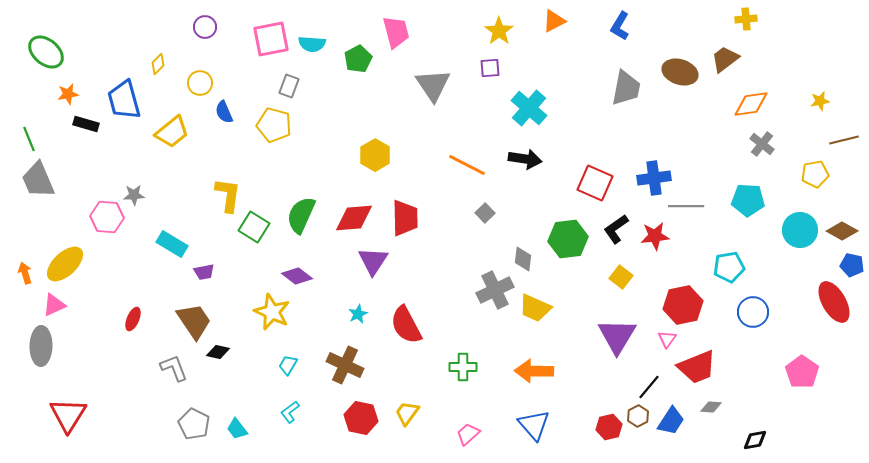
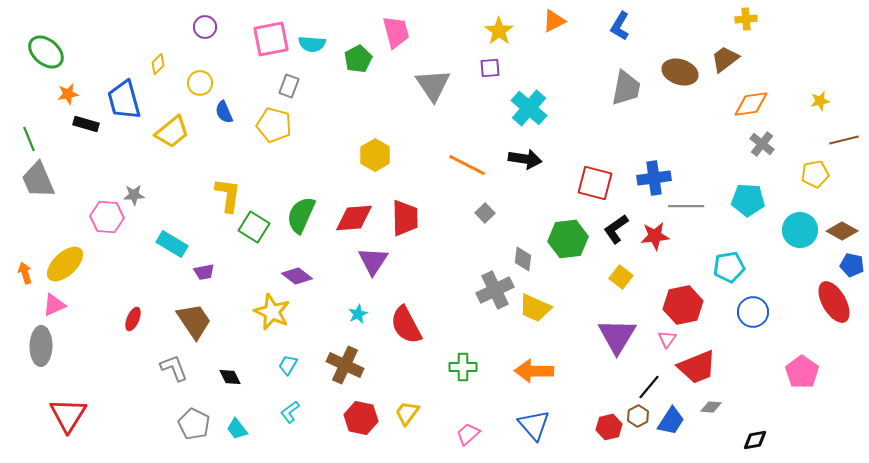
red square at (595, 183): rotated 9 degrees counterclockwise
black diamond at (218, 352): moved 12 px right, 25 px down; rotated 50 degrees clockwise
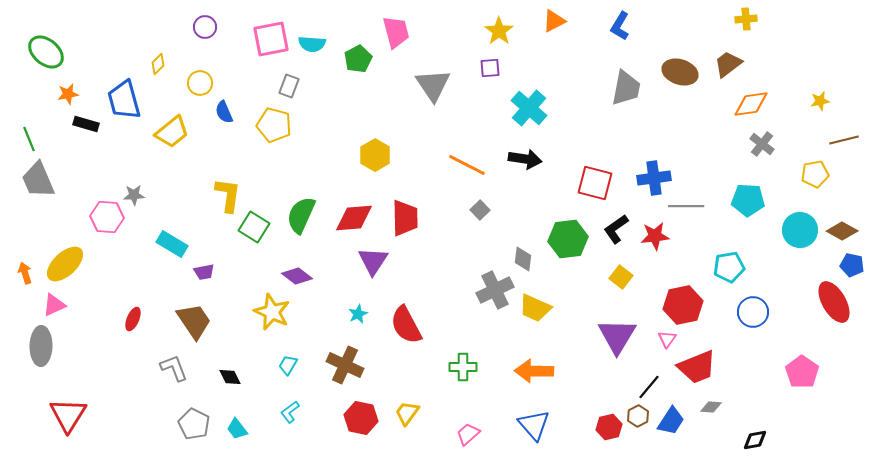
brown trapezoid at (725, 59): moved 3 px right, 5 px down
gray square at (485, 213): moved 5 px left, 3 px up
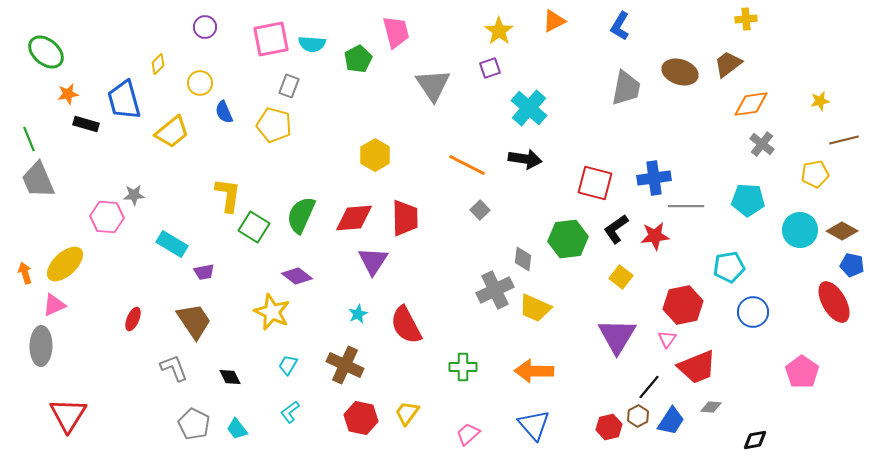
purple square at (490, 68): rotated 15 degrees counterclockwise
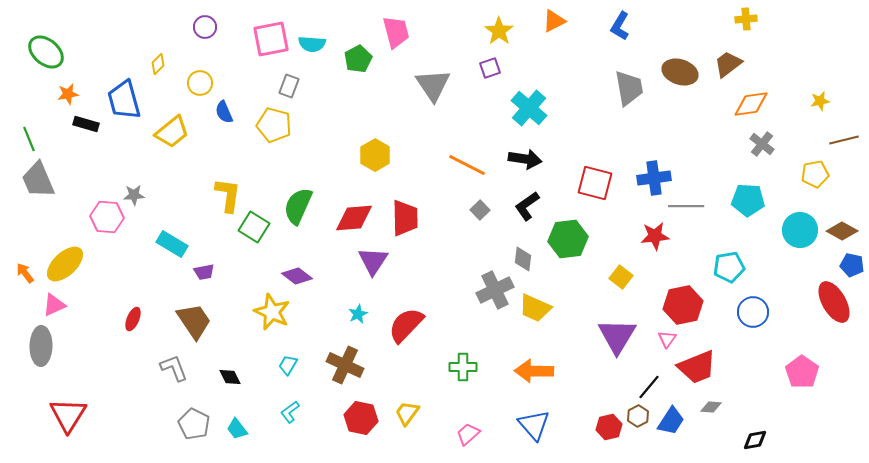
gray trapezoid at (626, 88): moved 3 px right; rotated 21 degrees counterclockwise
green semicircle at (301, 215): moved 3 px left, 9 px up
black L-shape at (616, 229): moved 89 px left, 23 px up
orange arrow at (25, 273): rotated 20 degrees counterclockwise
red semicircle at (406, 325): rotated 72 degrees clockwise
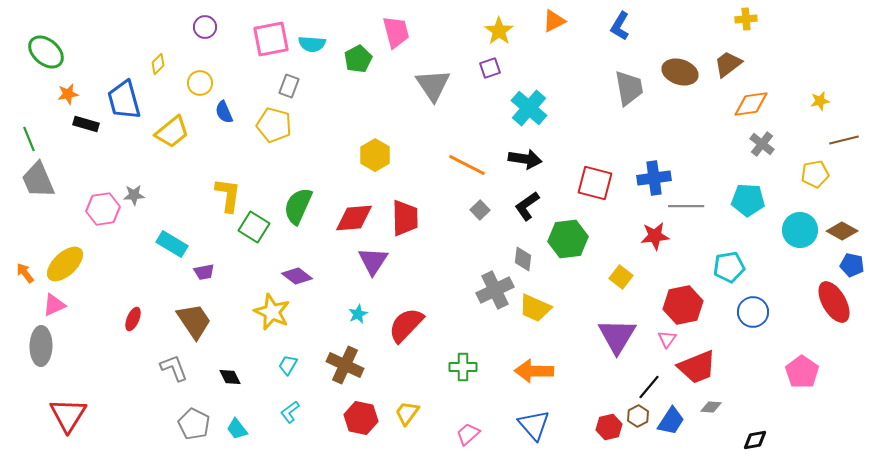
pink hexagon at (107, 217): moved 4 px left, 8 px up; rotated 12 degrees counterclockwise
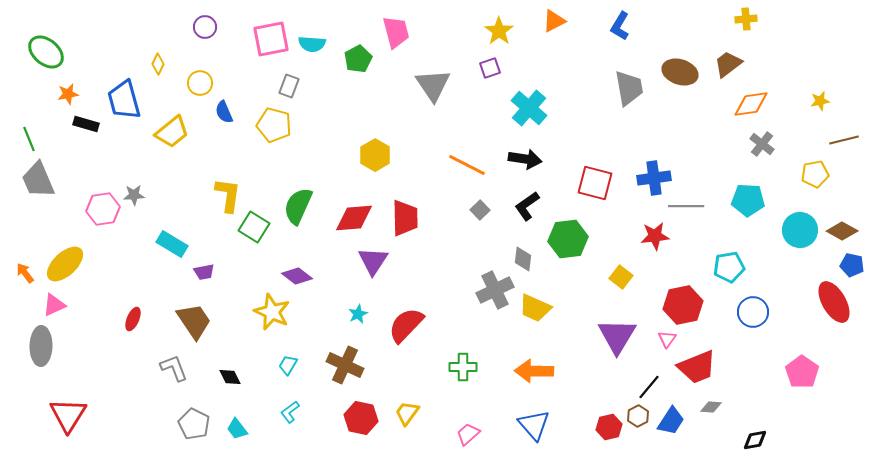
yellow diamond at (158, 64): rotated 20 degrees counterclockwise
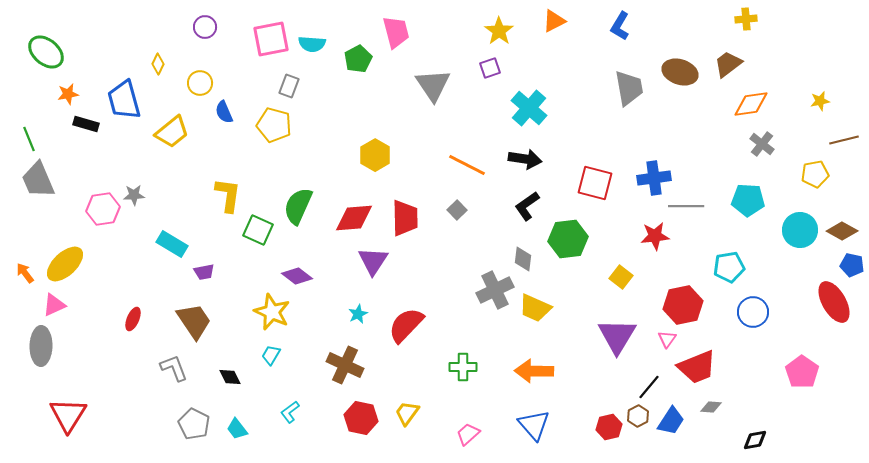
gray square at (480, 210): moved 23 px left
green square at (254, 227): moved 4 px right, 3 px down; rotated 8 degrees counterclockwise
cyan trapezoid at (288, 365): moved 17 px left, 10 px up
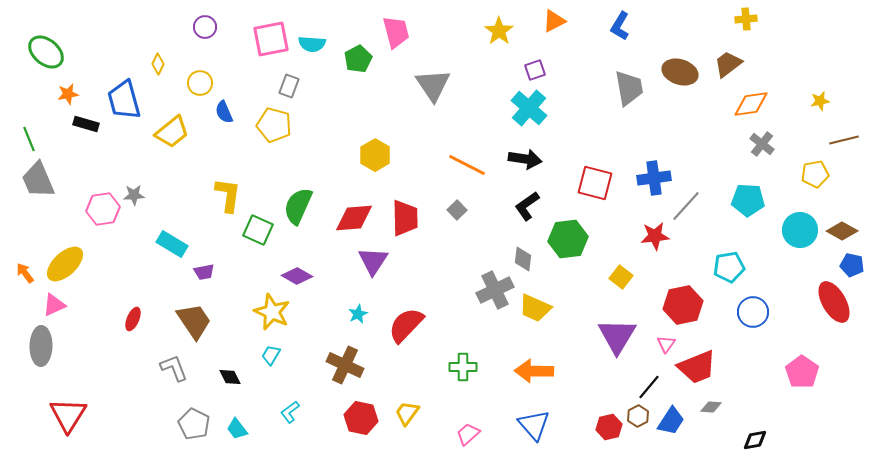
purple square at (490, 68): moved 45 px right, 2 px down
gray line at (686, 206): rotated 48 degrees counterclockwise
purple diamond at (297, 276): rotated 8 degrees counterclockwise
pink triangle at (667, 339): moved 1 px left, 5 px down
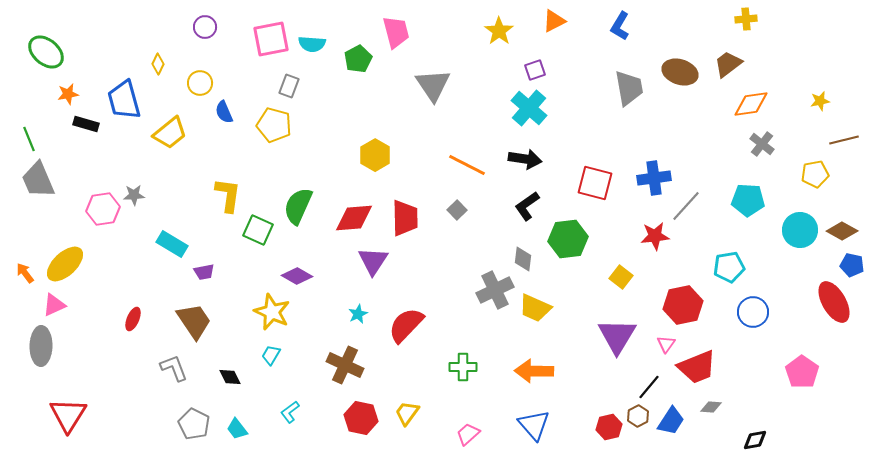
yellow trapezoid at (172, 132): moved 2 px left, 1 px down
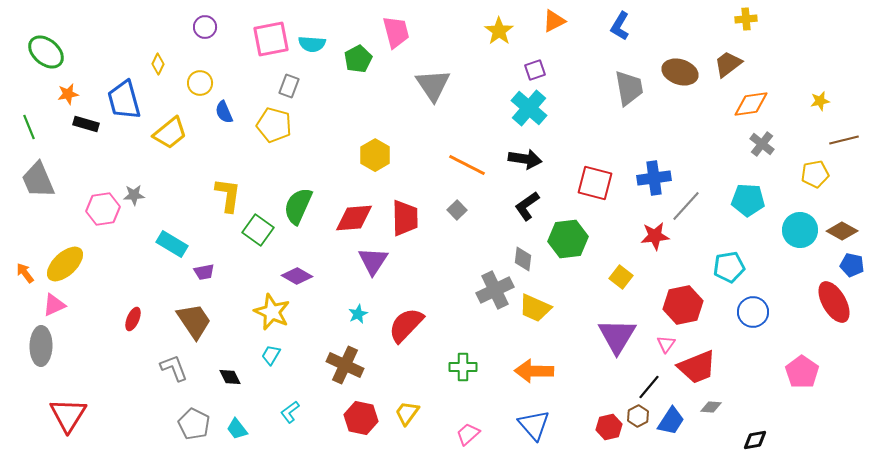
green line at (29, 139): moved 12 px up
green square at (258, 230): rotated 12 degrees clockwise
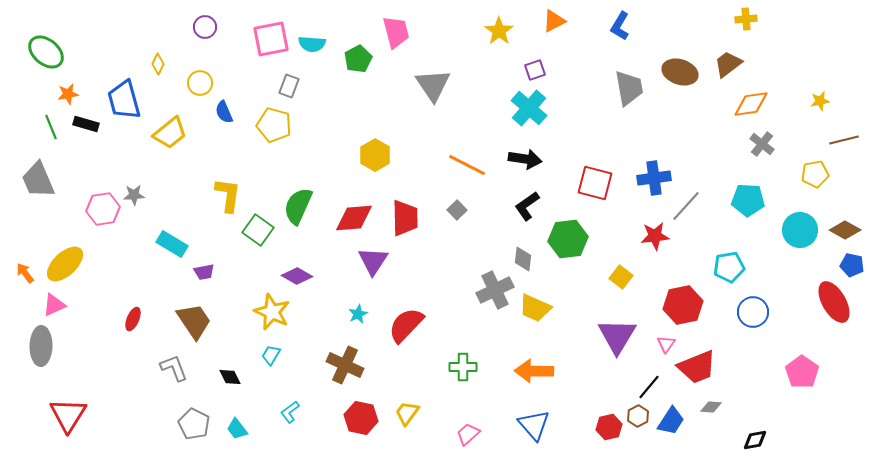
green line at (29, 127): moved 22 px right
brown diamond at (842, 231): moved 3 px right, 1 px up
